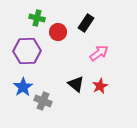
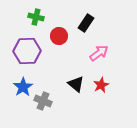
green cross: moved 1 px left, 1 px up
red circle: moved 1 px right, 4 px down
red star: moved 1 px right, 1 px up
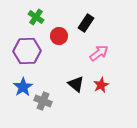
green cross: rotated 21 degrees clockwise
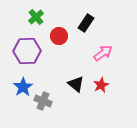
green cross: rotated 14 degrees clockwise
pink arrow: moved 4 px right
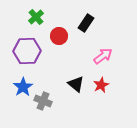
pink arrow: moved 3 px down
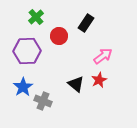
red star: moved 2 px left, 5 px up
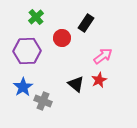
red circle: moved 3 px right, 2 px down
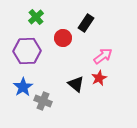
red circle: moved 1 px right
red star: moved 2 px up
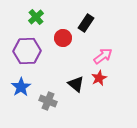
blue star: moved 2 px left
gray cross: moved 5 px right
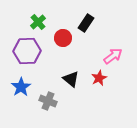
green cross: moved 2 px right, 5 px down
pink arrow: moved 10 px right
black triangle: moved 5 px left, 5 px up
